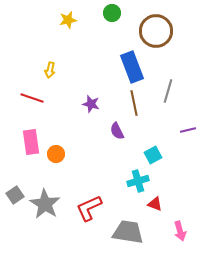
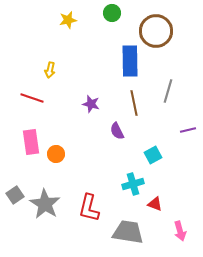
blue rectangle: moved 2 px left, 6 px up; rotated 20 degrees clockwise
cyan cross: moved 5 px left, 3 px down
red L-shape: rotated 52 degrees counterclockwise
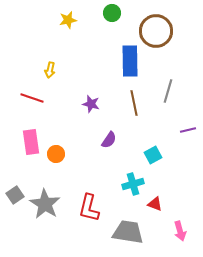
purple semicircle: moved 8 px left, 9 px down; rotated 120 degrees counterclockwise
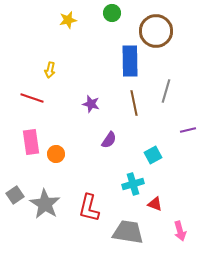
gray line: moved 2 px left
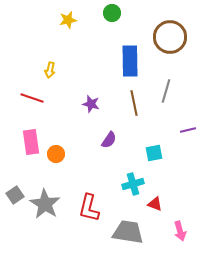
brown circle: moved 14 px right, 6 px down
cyan square: moved 1 px right, 2 px up; rotated 18 degrees clockwise
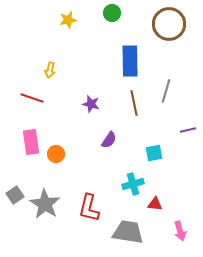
brown circle: moved 1 px left, 13 px up
red triangle: rotated 14 degrees counterclockwise
